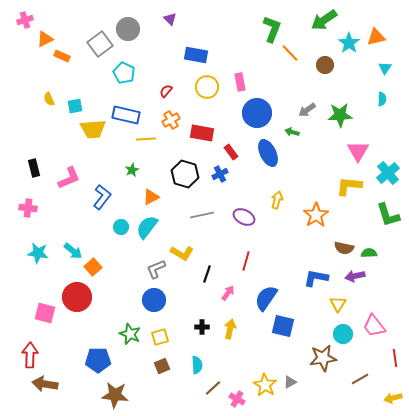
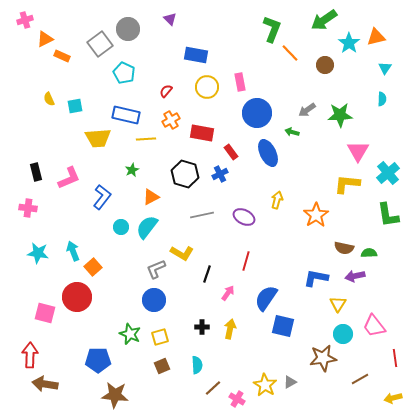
yellow trapezoid at (93, 129): moved 5 px right, 9 px down
black rectangle at (34, 168): moved 2 px right, 4 px down
yellow L-shape at (349, 186): moved 2 px left, 2 px up
green L-shape at (388, 215): rotated 8 degrees clockwise
cyan arrow at (73, 251): rotated 150 degrees counterclockwise
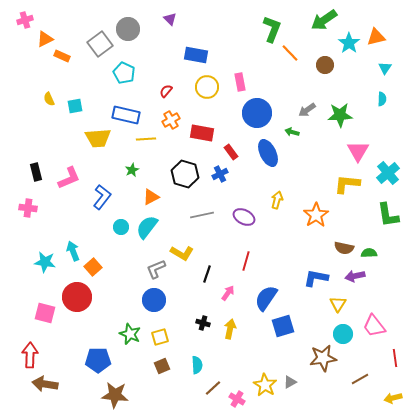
cyan star at (38, 253): moved 7 px right, 9 px down
blue square at (283, 326): rotated 30 degrees counterclockwise
black cross at (202, 327): moved 1 px right, 4 px up; rotated 16 degrees clockwise
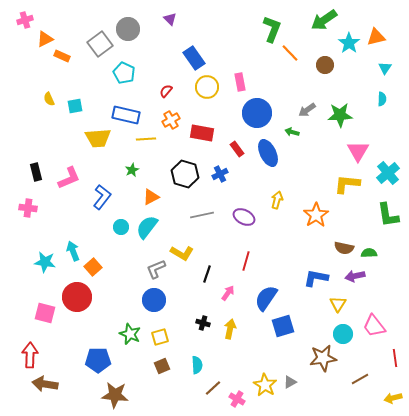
blue rectangle at (196, 55): moved 2 px left, 3 px down; rotated 45 degrees clockwise
red rectangle at (231, 152): moved 6 px right, 3 px up
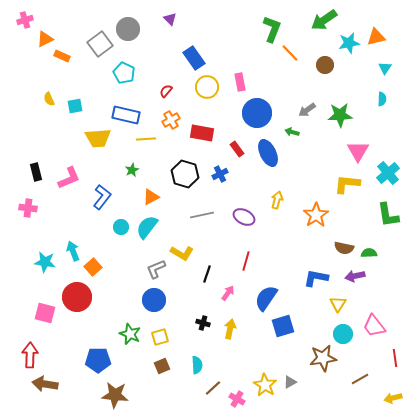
cyan star at (349, 43): rotated 25 degrees clockwise
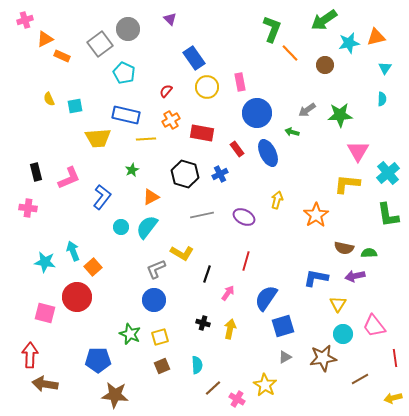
gray triangle at (290, 382): moved 5 px left, 25 px up
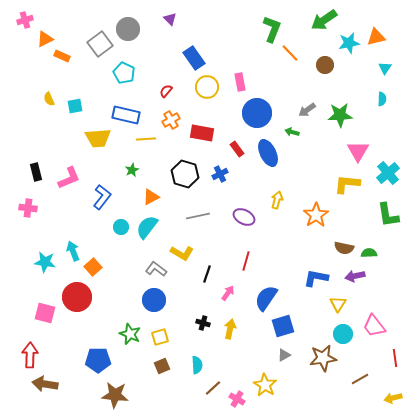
gray line at (202, 215): moved 4 px left, 1 px down
gray L-shape at (156, 269): rotated 60 degrees clockwise
gray triangle at (285, 357): moved 1 px left, 2 px up
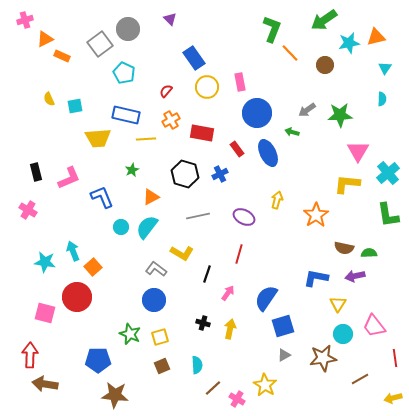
blue L-shape at (102, 197): rotated 60 degrees counterclockwise
pink cross at (28, 208): moved 2 px down; rotated 24 degrees clockwise
red line at (246, 261): moved 7 px left, 7 px up
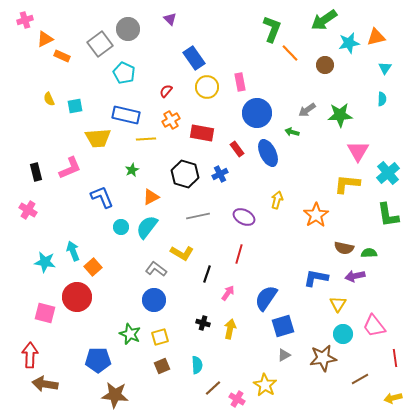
pink L-shape at (69, 178): moved 1 px right, 10 px up
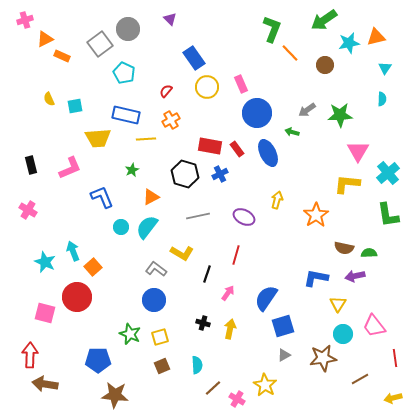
pink rectangle at (240, 82): moved 1 px right, 2 px down; rotated 12 degrees counterclockwise
red rectangle at (202, 133): moved 8 px right, 13 px down
black rectangle at (36, 172): moved 5 px left, 7 px up
red line at (239, 254): moved 3 px left, 1 px down
cyan star at (45, 262): rotated 15 degrees clockwise
